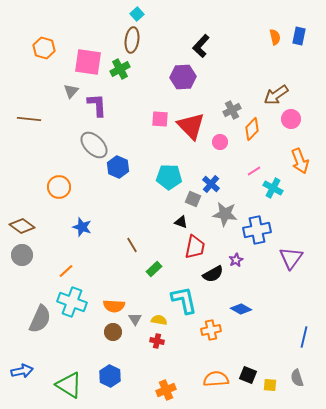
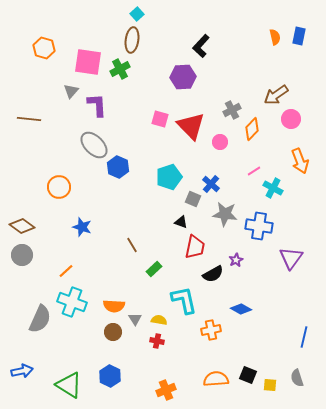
pink square at (160, 119): rotated 12 degrees clockwise
cyan pentagon at (169, 177): rotated 20 degrees counterclockwise
blue cross at (257, 230): moved 2 px right, 4 px up; rotated 20 degrees clockwise
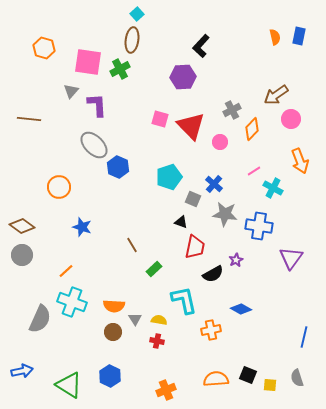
blue cross at (211, 184): moved 3 px right
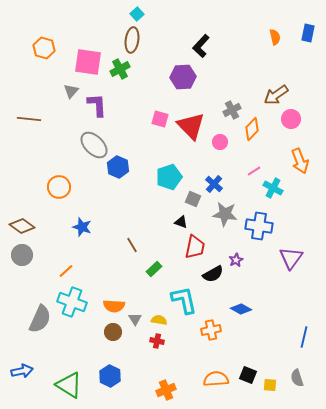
blue rectangle at (299, 36): moved 9 px right, 3 px up
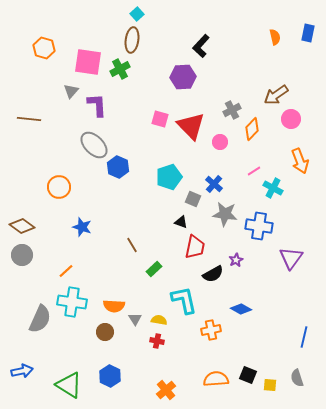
cyan cross at (72, 302): rotated 12 degrees counterclockwise
brown circle at (113, 332): moved 8 px left
orange cross at (166, 390): rotated 18 degrees counterclockwise
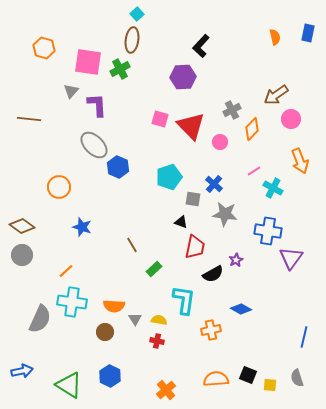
gray square at (193, 199): rotated 14 degrees counterclockwise
blue cross at (259, 226): moved 9 px right, 5 px down
cyan L-shape at (184, 300): rotated 20 degrees clockwise
